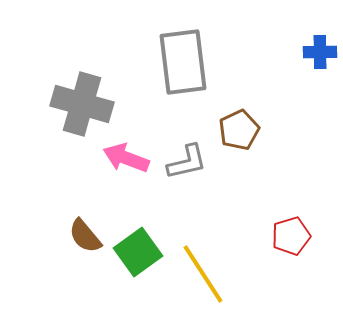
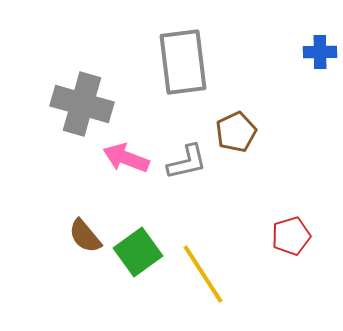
brown pentagon: moved 3 px left, 2 px down
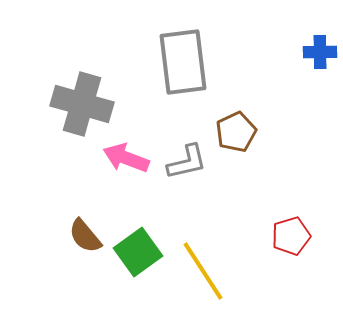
yellow line: moved 3 px up
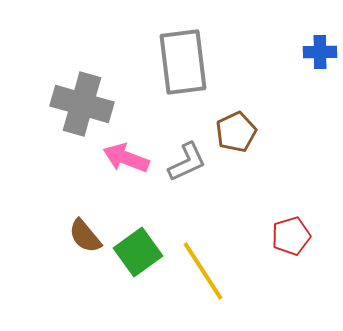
gray L-shape: rotated 12 degrees counterclockwise
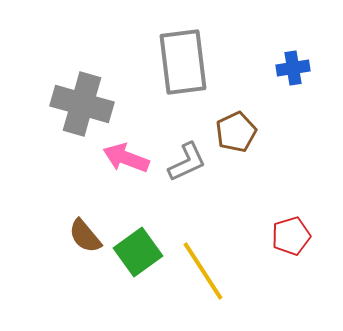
blue cross: moved 27 px left, 16 px down; rotated 8 degrees counterclockwise
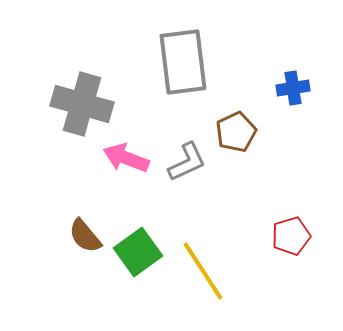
blue cross: moved 20 px down
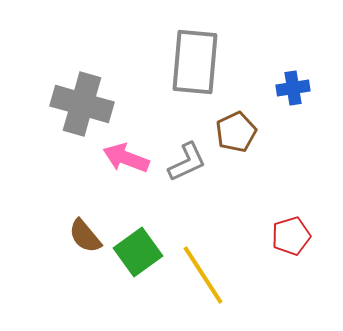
gray rectangle: moved 12 px right; rotated 12 degrees clockwise
yellow line: moved 4 px down
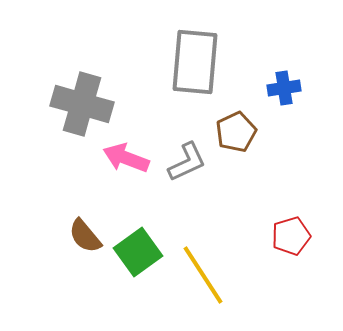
blue cross: moved 9 px left
